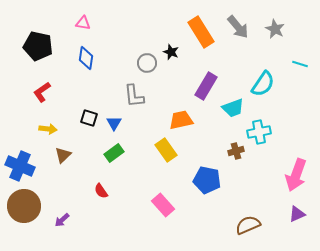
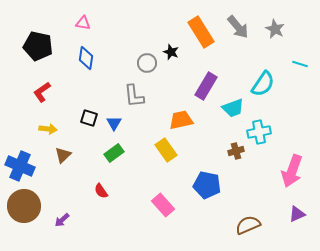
pink arrow: moved 4 px left, 4 px up
blue pentagon: moved 5 px down
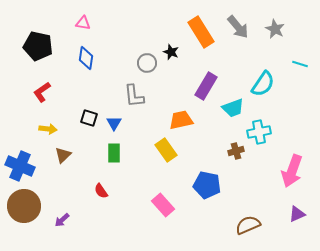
green rectangle: rotated 54 degrees counterclockwise
